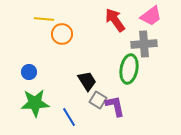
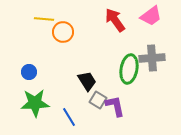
orange circle: moved 1 px right, 2 px up
gray cross: moved 8 px right, 14 px down
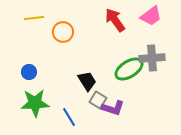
yellow line: moved 10 px left, 1 px up; rotated 12 degrees counterclockwise
green ellipse: rotated 48 degrees clockwise
purple L-shape: moved 2 px left, 2 px down; rotated 120 degrees clockwise
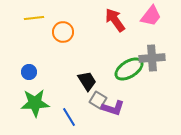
pink trapezoid: rotated 15 degrees counterclockwise
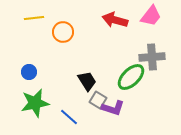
red arrow: rotated 40 degrees counterclockwise
gray cross: moved 1 px up
green ellipse: moved 2 px right, 8 px down; rotated 12 degrees counterclockwise
green star: rotated 8 degrees counterclockwise
blue line: rotated 18 degrees counterclockwise
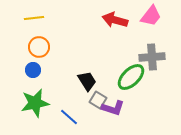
orange circle: moved 24 px left, 15 px down
blue circle: moved 4 px right, 2 px up
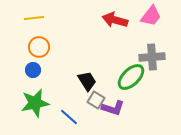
gray square: moved 2 px left
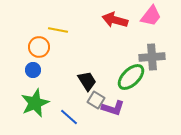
yellow line: moved 24 px right, 12 px down; rotated 18 degrees clockwise
green star: rotated 12 degrees counterclockwise
